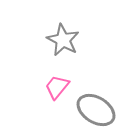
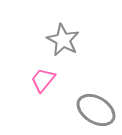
pink trapezoid: moved 14 px left, 7 px up
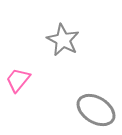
pink trapezoid: moved 25 px left
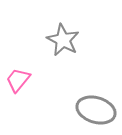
gray ellipse: rotated 15 degrees counterclockwise
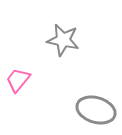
gray star: rotated 16 degrees counterclockwise
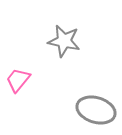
gray star: moved 1 px right, 1 px down
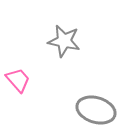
pink trapezoid: rotated 100 degrees clockwise
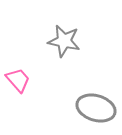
gray ellipse: moved 2 px up
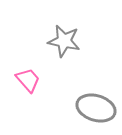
pink trapezoid: moved 10 px right
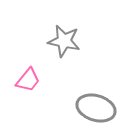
pink trapezoid: rotated 80 degrees clockwise
